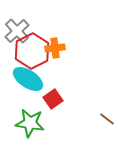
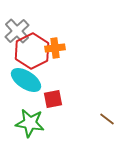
cyan ellipse: moved 2 px left, 1 px down
red square: rotated 24 degrees clockwise
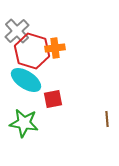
red hexagon: rotated 16 degrees counterclockwise
brown line: rotated 49 degrees clockwise
green star: moved 6 px left
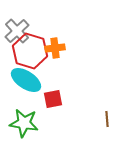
red hexagon: moved 2 px left
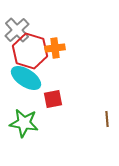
gray cross: moved 1 px up
cyan ellipse: moved 2 px up
